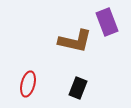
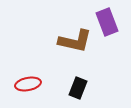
red ellipse: rotated 65 degrees clockwise
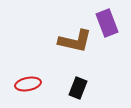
purple rectangle: moved 1 px down
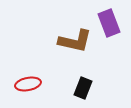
purple rectangle: moved 2 px right
black rectangle: moved 5 px right
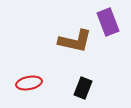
purple rectangle: moved 1 px left, 1 px up
red ellipse: moved 1 px right, 1 px up
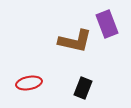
purple rectangle: moved 1 px left, 2 px down
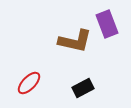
red ellipse: rotated 35 degrees counterclockwise
black rectangle: rotated 40 degrees clockwise
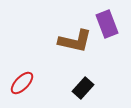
red ellipse: moved 7 px left
black rectangle: rotated 20 degrees counterclockwise
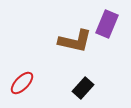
purple rectangle: rotated 44 degrees clockwise
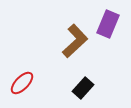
purple rectangle: moved 1 px right
brown L-shape: rotated 56 degrees counterclockwise
